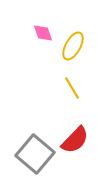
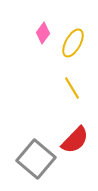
pink diamond: rotated 55 degrees clockwise
yellow ellipse: moved 3 px up
gray square: moved 1 px right, 5 px down
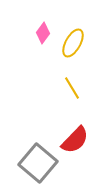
gray square: moved 2 px right, 4 px down
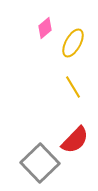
pink diamond: moved 2 px right, 5 px up; rotated 15 degrees clockwise
yellow line: moved 1 px right, 1 px up
gray square: moved 2 px right; rotated 6 degrees clockwise
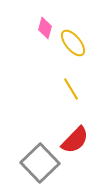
pink diamond: rotated 35 degrees counterclockwise
yellow ellipse: rotated 68 degrees counterclockwise
yellow line: moved 2 px left, 2 px down
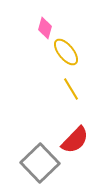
yellow ellipse: moved 7 px left, 9 px down
